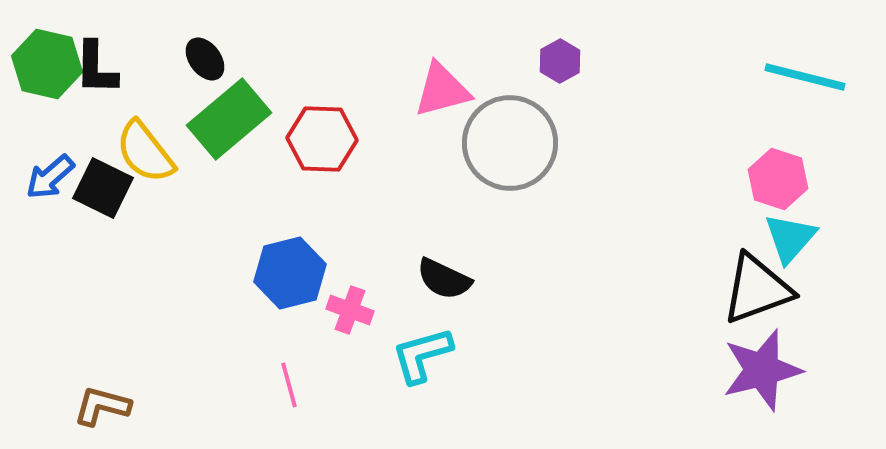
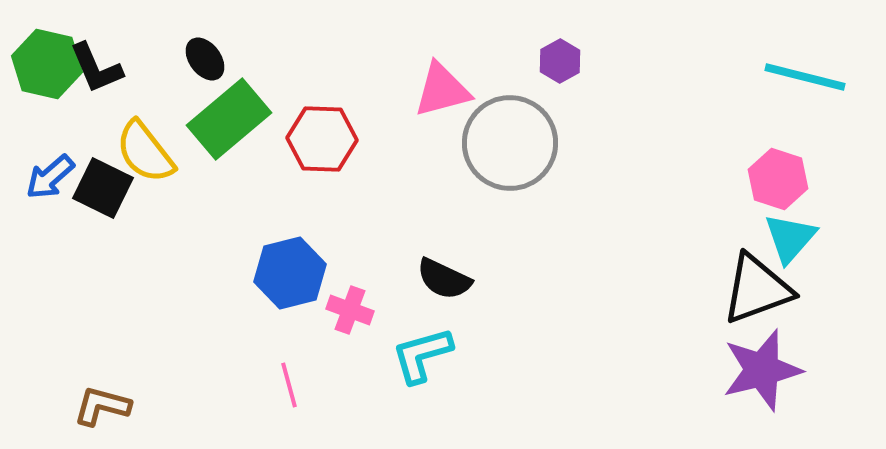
black L-shape: rotated 24 degrees counterclockwise
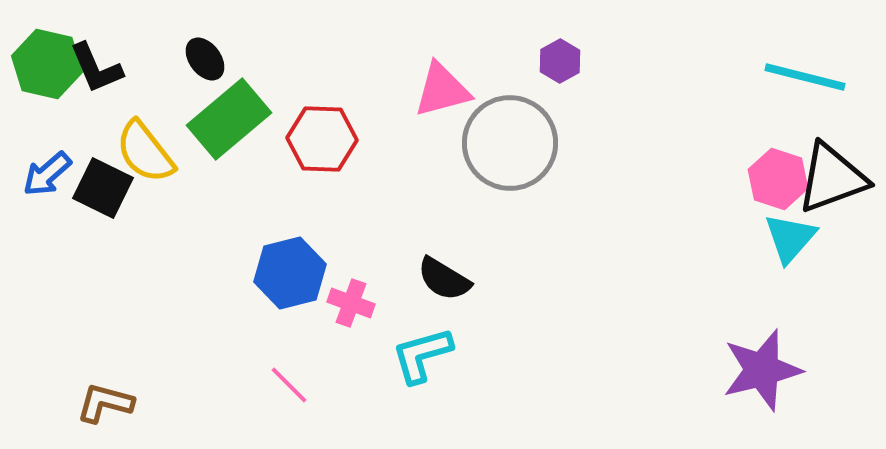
blue arrow: moved 3 px left, 3 px up
black semicircle: rotated 6 degrees clockwise
black triangle: moved 75 px right, 111 px up
pink cross: moved 1 px right, 7 px up
pink line: rotated 30 degrees counterclockwise
brown L-shape: moved 3 px right, 3 px up
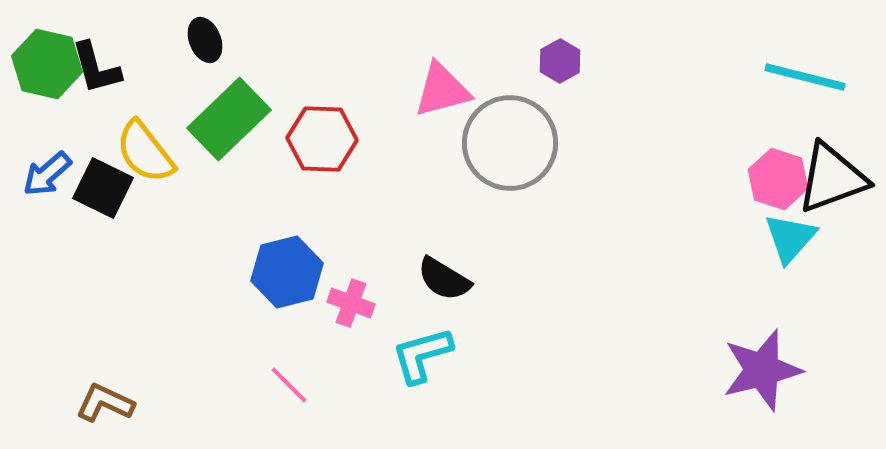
black ellipse: moved 19 px up; rotated 15 degrees clockwise
black L-shape: rotated 8 degrees clockwise
green rectangle: rotated 4 degrees counterclockwise
blue hexagon: moved 3 px left, 1 px up
brown L-shape: rotated 10 degrees clockwise
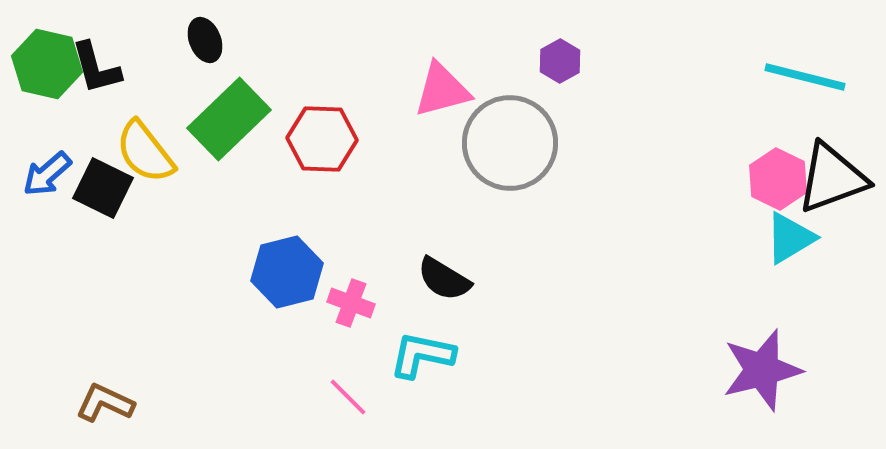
pink hexagon: rotated 8 degrees clockwise
cyan triangle: rotated 18 degrees clockwise
cyan L-shape: rotated 28 degrees clockwise
pink line: moved 59 px right, 12 px down
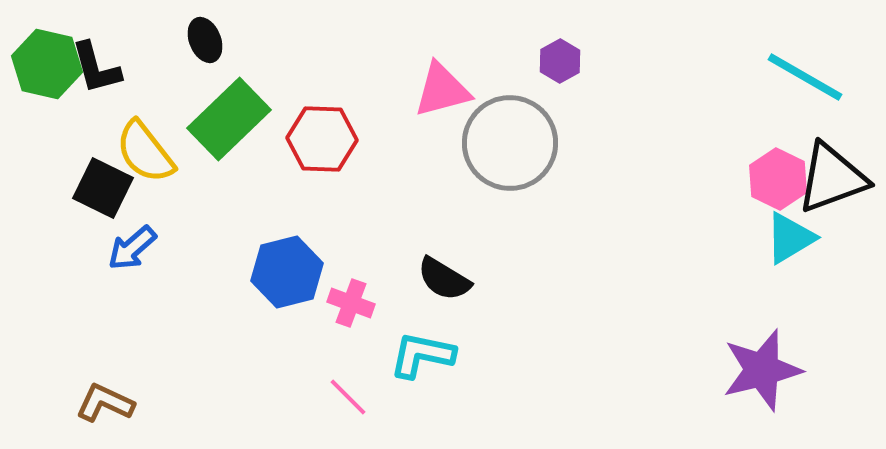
cyan line: rotated 16 degrees clockwise
blue arrow: moved 85 px right, 74 px down
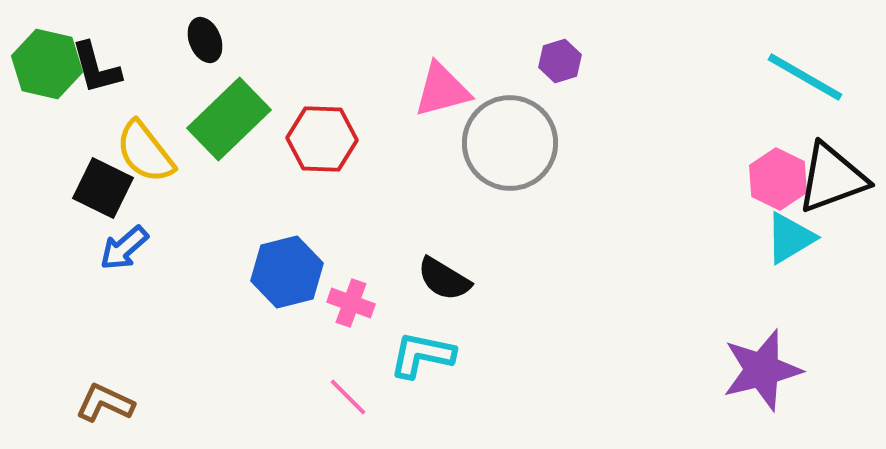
purple hexagon: rotated 12 degrees clockwise
blue arrow: moved 8 px left
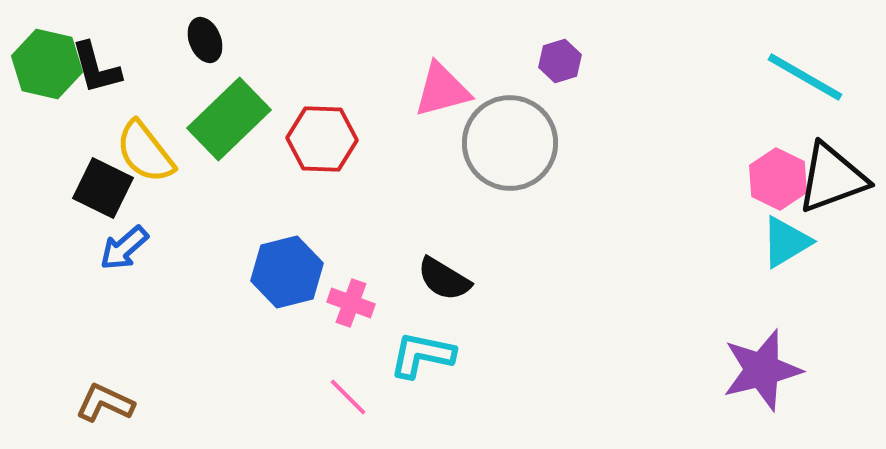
cyan triangle: moved 4 px left, 4 px down
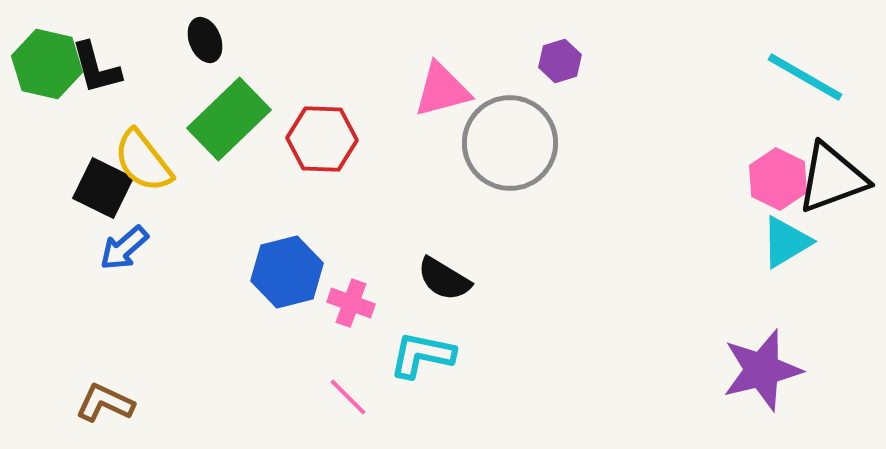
yellow semicircle: moved 2 px left, 9 px down
